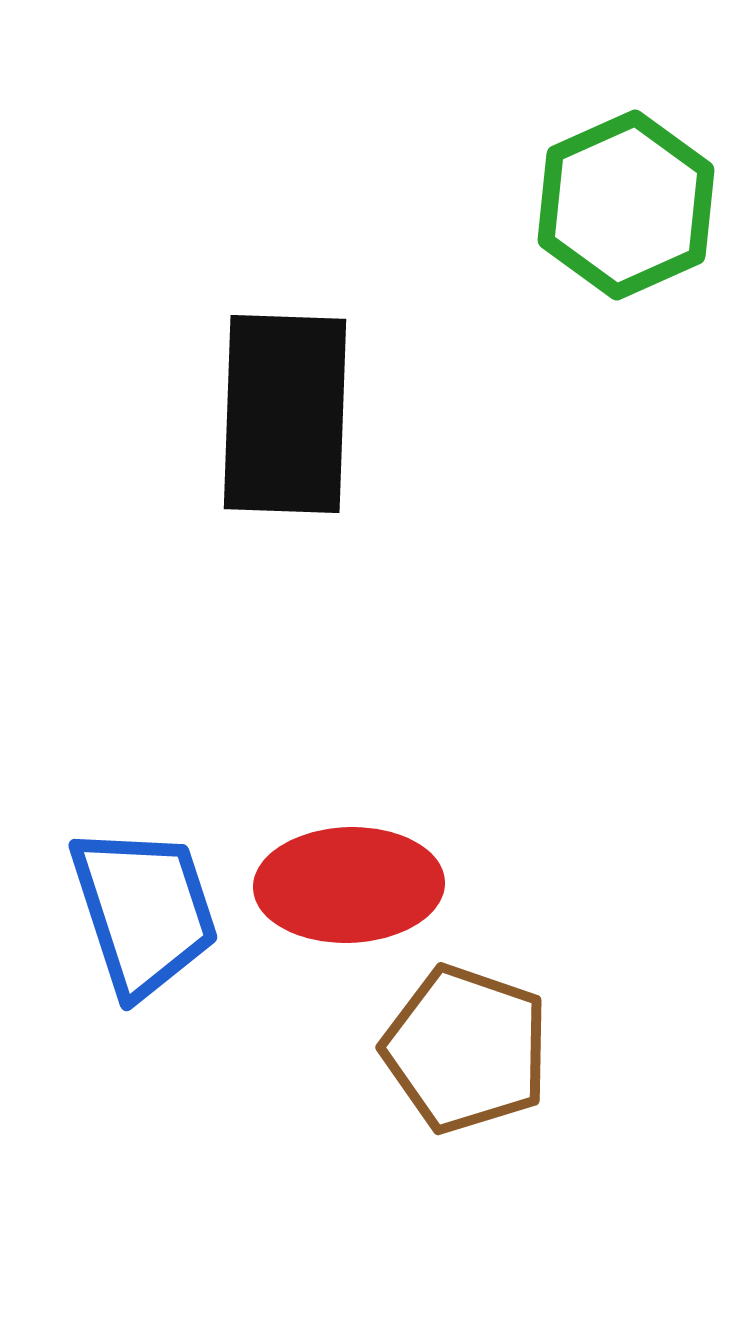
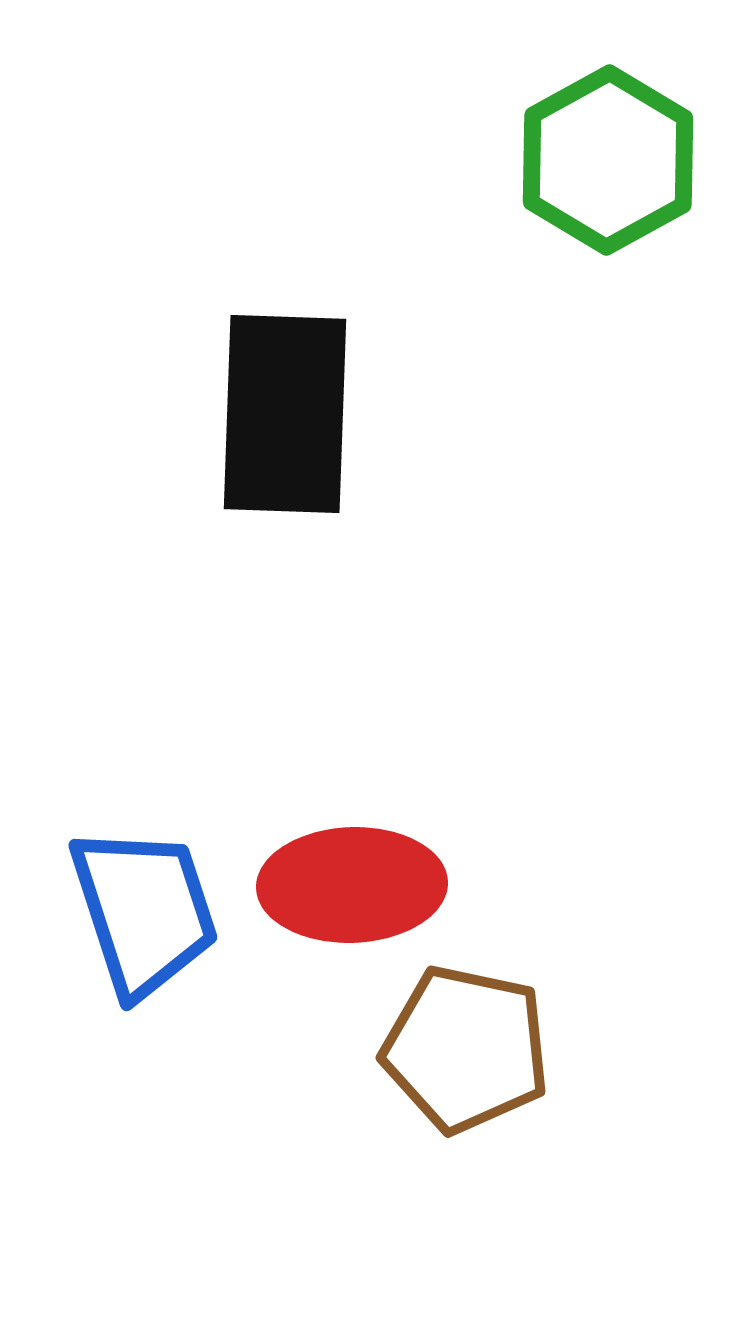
green hexagon: moved 18 px left, 45 px up; rotated 5 degrees counterclockwise
red ellipse: moved 3 px right
brown pentagon: rotated 7 degrees counterclockwise
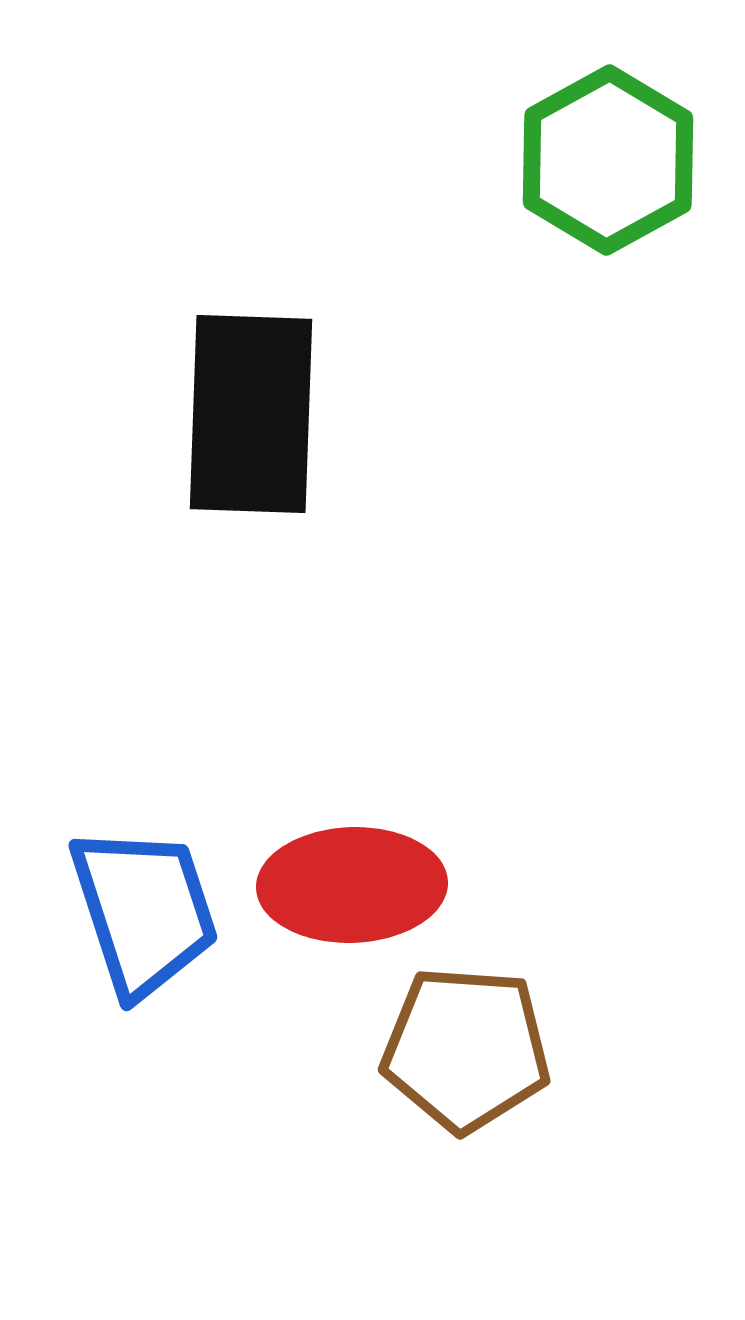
black rectangle: moved 34 px left
brown pentagon: rotated 8 degrees counterclockwise
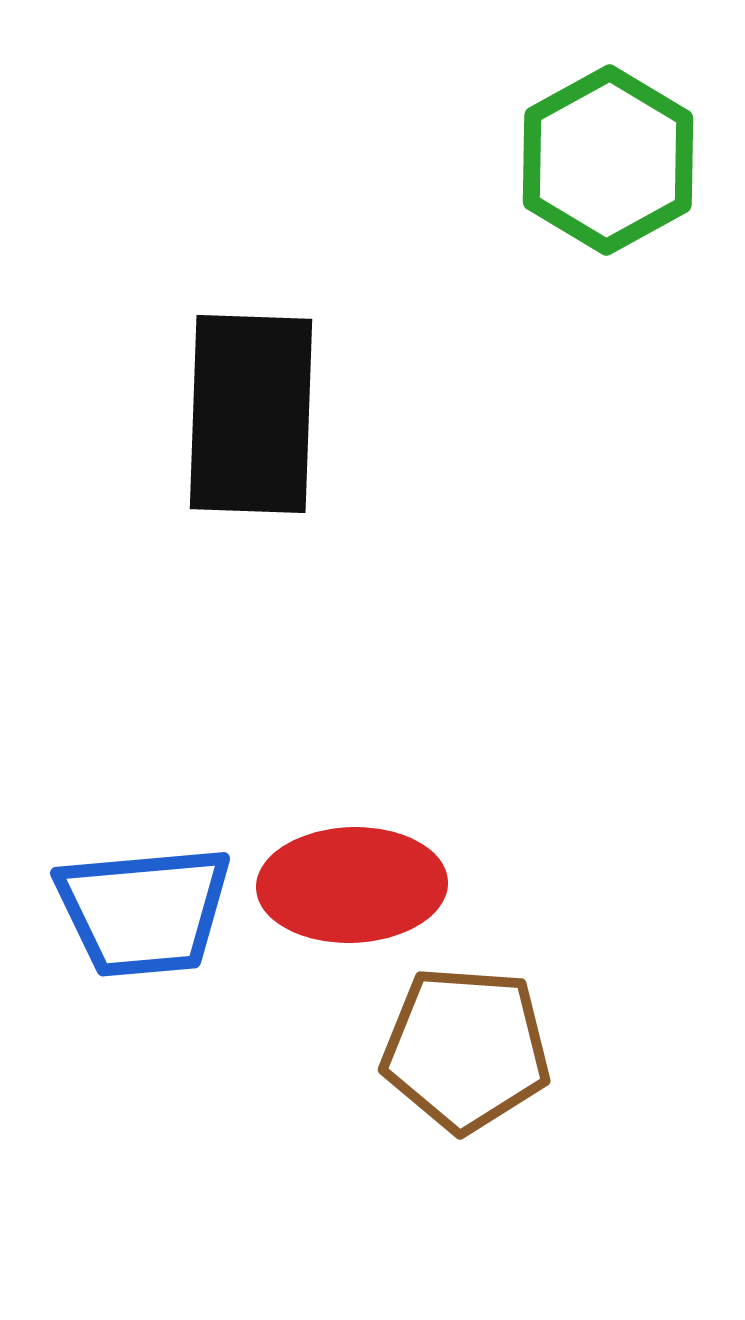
blue trapezoid: rotated 103 degrees clockwise
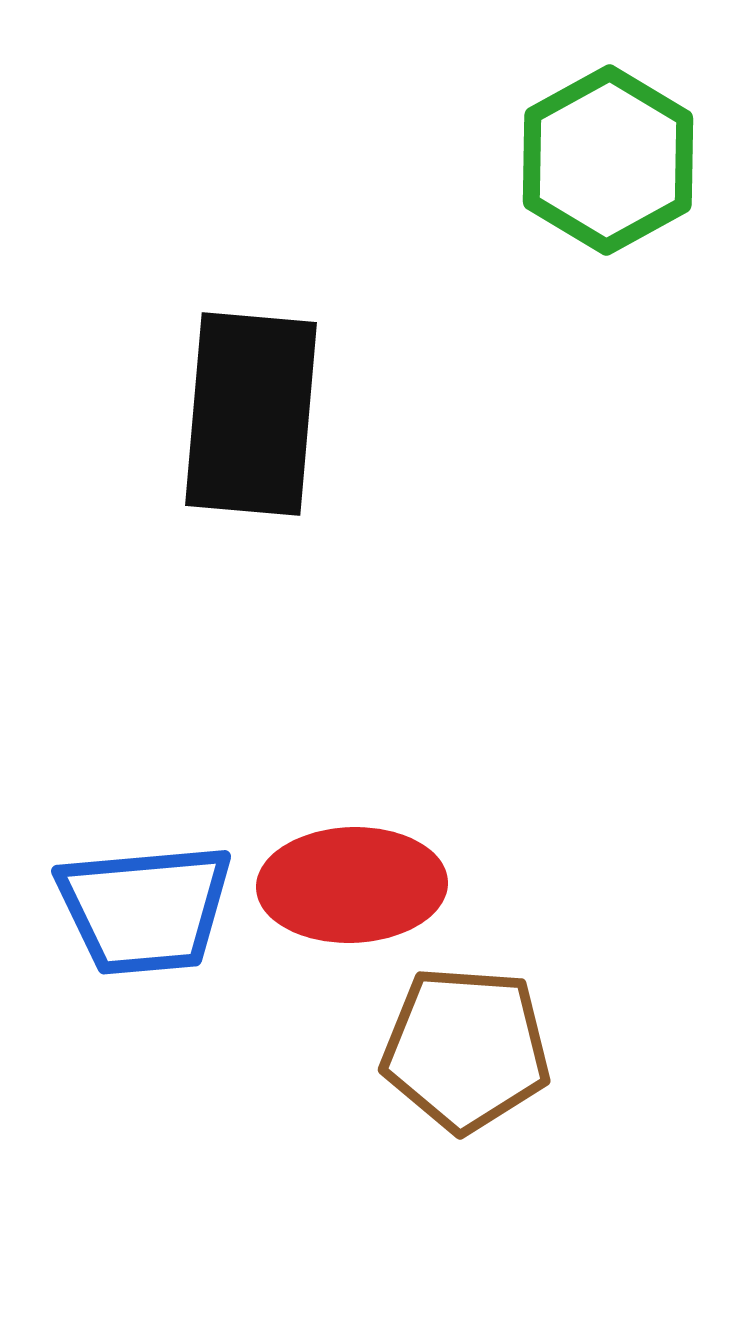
black rectangle: rotated 3 degrees clockwise
blue trapezoid: moved 1 px right, 2 px up
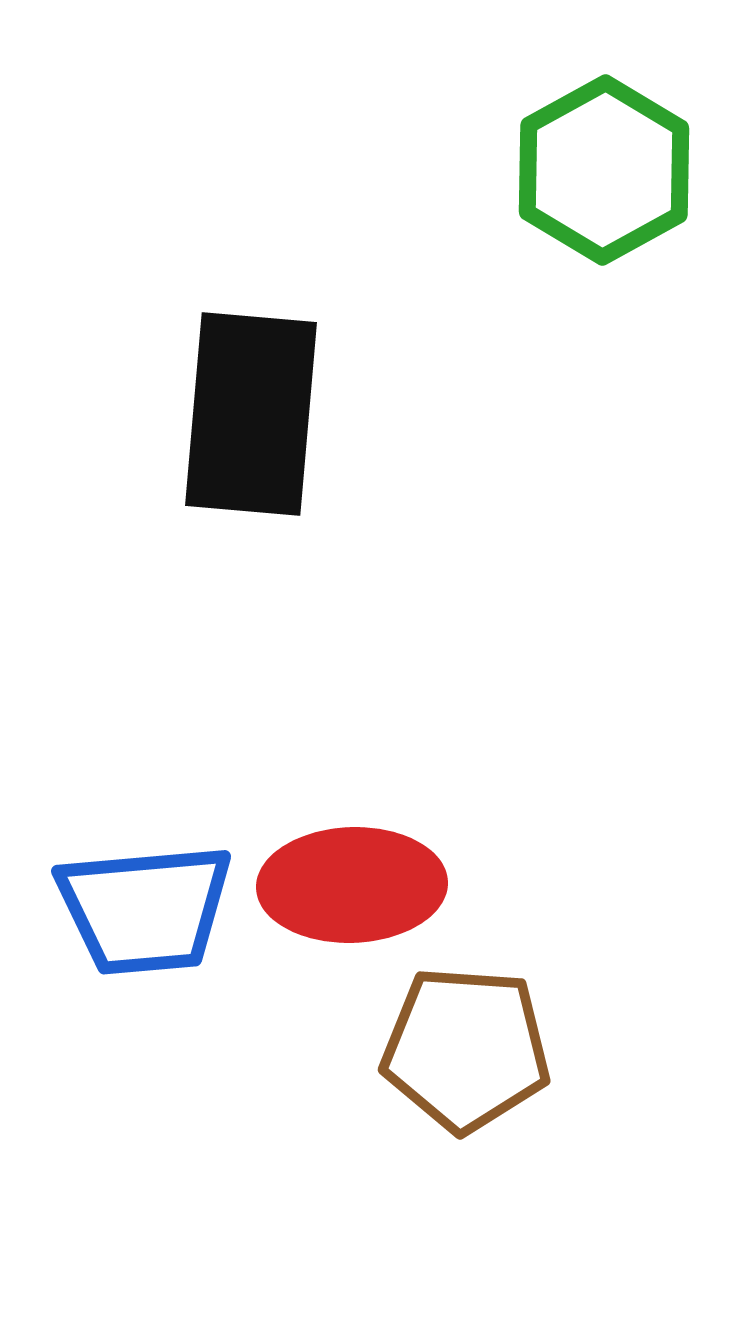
green hexagon: moved 4 px left, 10 px down
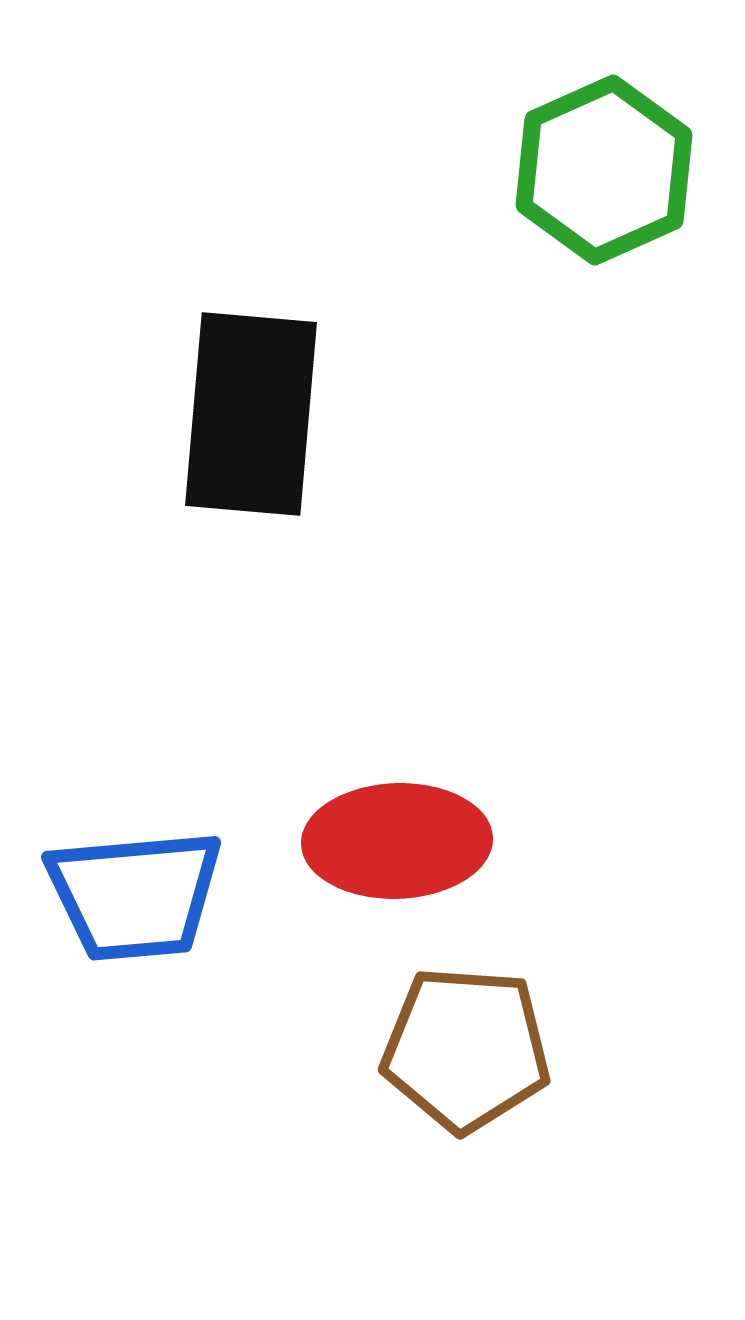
green hexagon: rotated 5 degrees clockwise
red ellipse: moved 45 px right, 44 px up
blue trapezoid: moved 10 px left, 14 px up
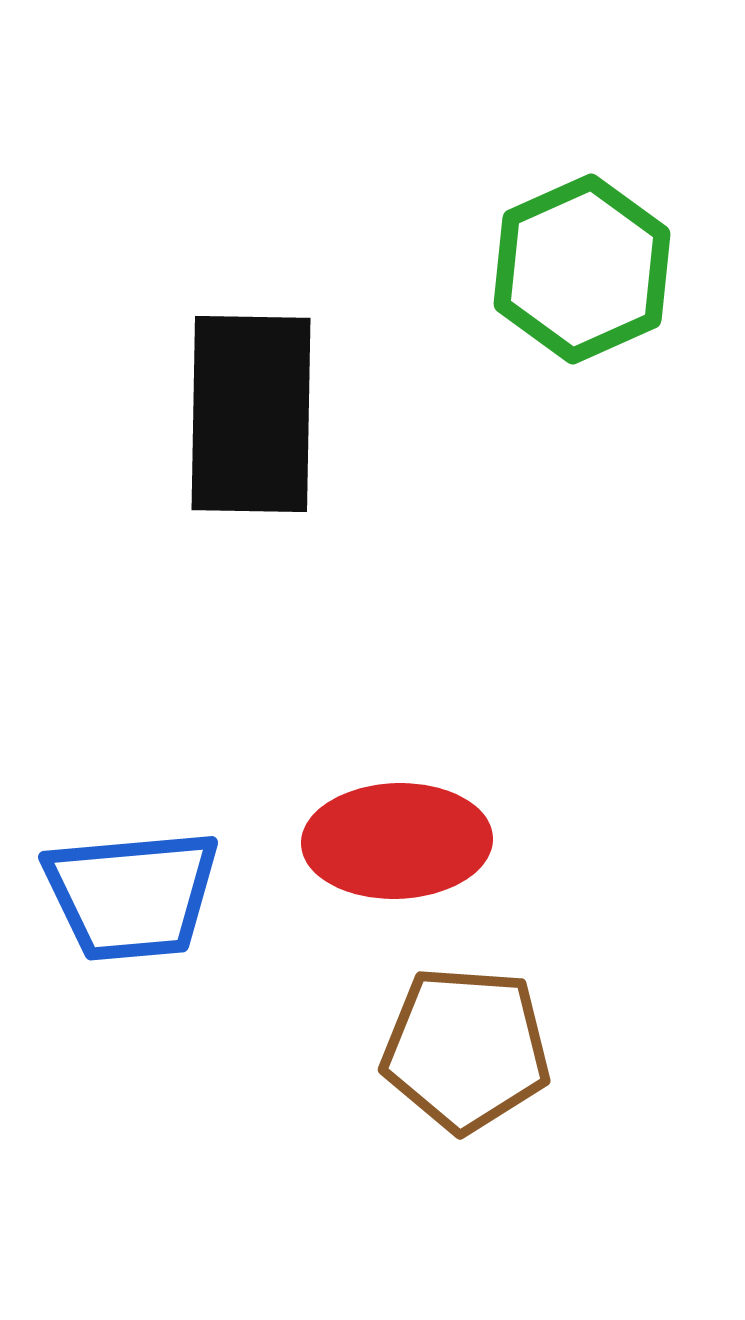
green hexagon: moved 22 px left, 99 px down
black rectangle: rotated 4 degrees counterclockwise
blue trapezoid: moved 3 px left
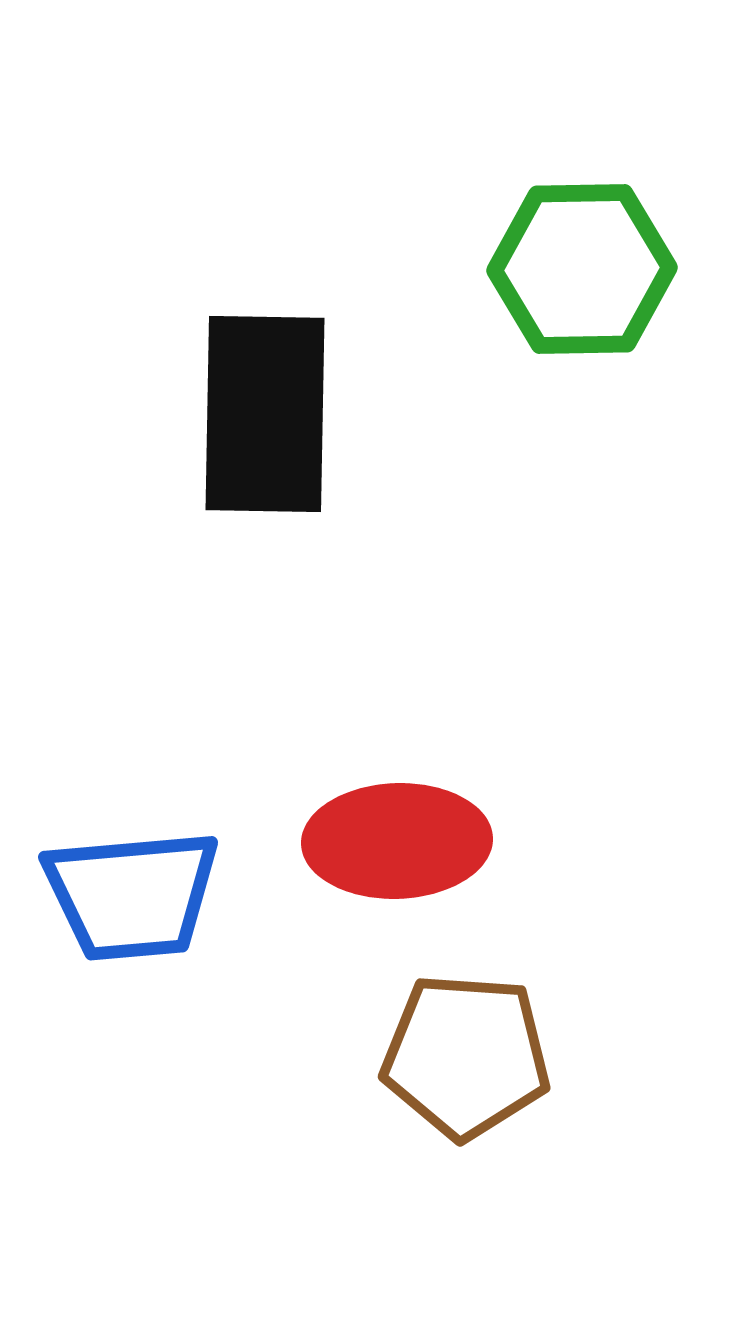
green hexagon: rotated 23 degrees clockwise
black rectangle: moved 14 px right
brown pentagon: moved 7 px down
